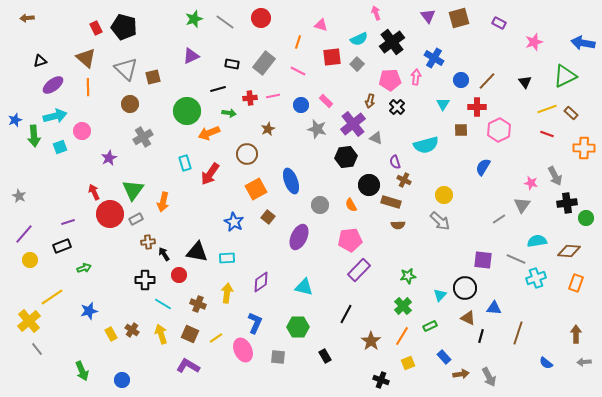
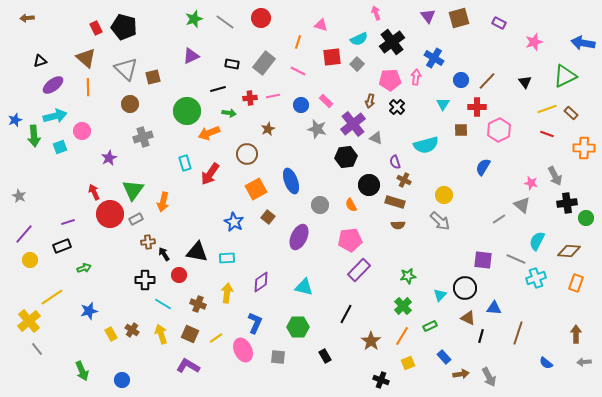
gray cross at (143, 137): rotated 12 degrees clockwise
brown rectangle at (391, 202): moved 4 px right
gray triangle at (522, 205): rotated 24 degrees counterclockwise
cyan semicircle at (537, 241): rotated 54 degrees counterclockwise
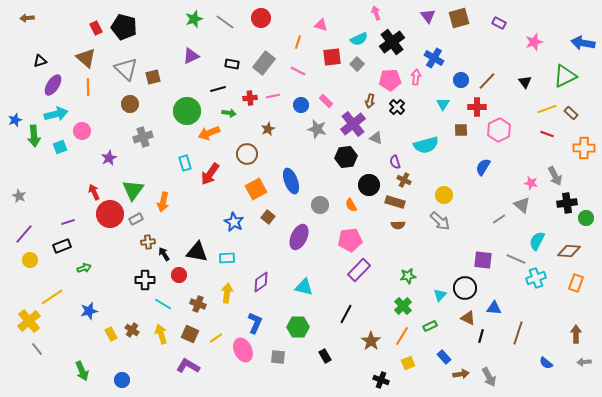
purple ellipse at (53, 85): rotated 20 degrees counterclockwise
cyan arrow at (55, 116): moved 1 px right, 2 px up
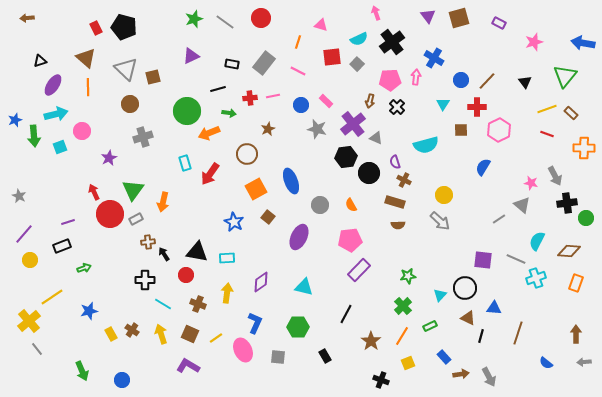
green triangle at (565, 76): rotated 25 degrees counterclockwise
black circle at (369, 185): moved 12 px up
red circle at (179, 275): moved 7 px right
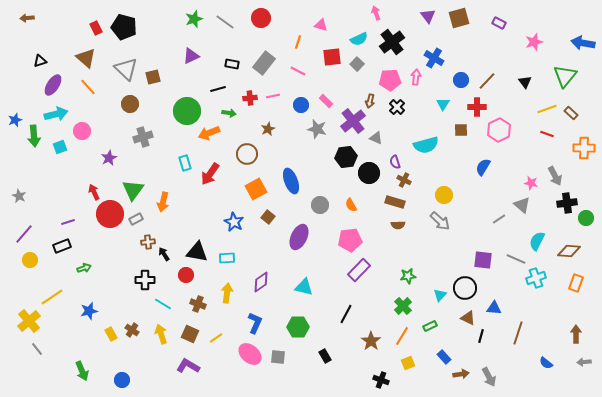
orange line at (88, 87): rotated 42 degrees counterclockwise
purple cross at (353, 124): moved 3 px up
pink ellipse at (243, 350): moved 7 px right, 4 px down; rotated 25 degrees counterclockwise
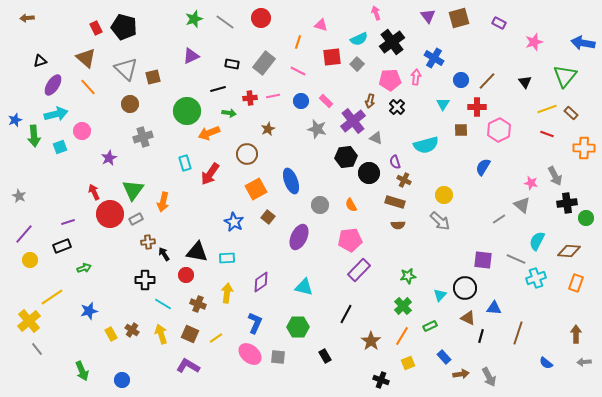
blue circle at (301, 105): moved 4 px up
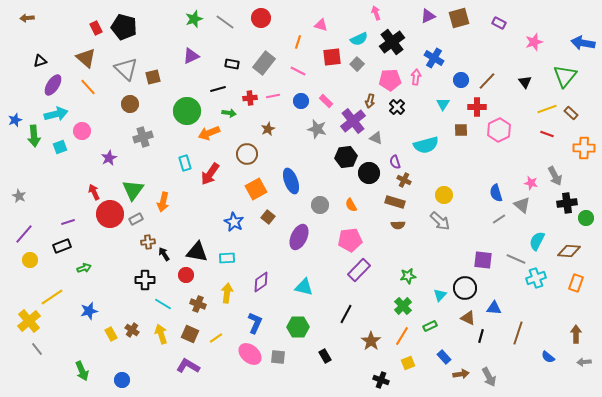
purple triangle at (428, 16): rotated 42 degrees clockwise
blue semicircle at (483, 167): moved 13 px right, 26 px down; rotated 48 degrees counterclockwise
blue semicircle at (546, 363): moved 2 px right, 6 px up
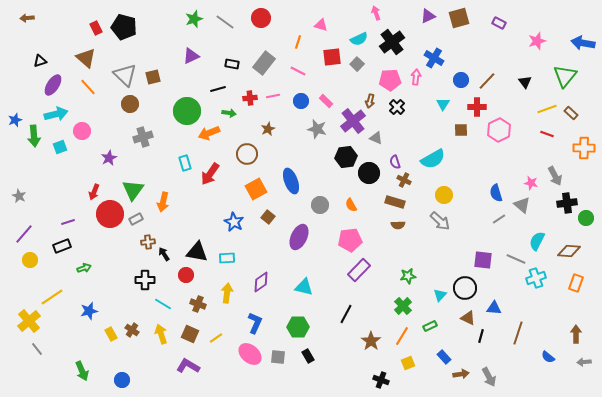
pink star at (534, 42): moved 3 px right, 1 px up
gray triangle at (126, 69): moved 1 px left, 6 px down
cyan semicircle at (426, 145): moved 7 px right, 14 px down; rotated 15 degrees counterclockwise
red arrow at (94, 192): rotated 133 degrees counterclockwise
black rectangle at (325, 356): moved 17 px left
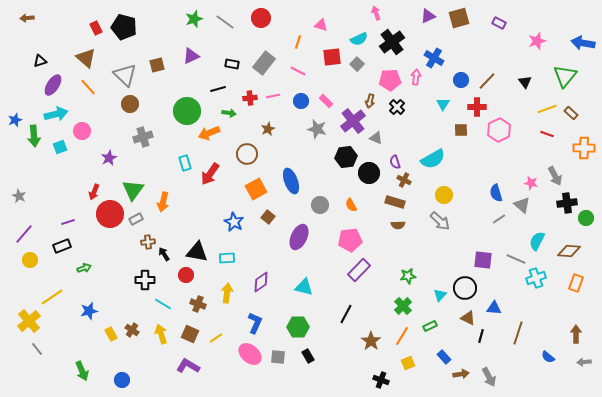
brown square at (153, 77): moved 4 px right, 12 px up
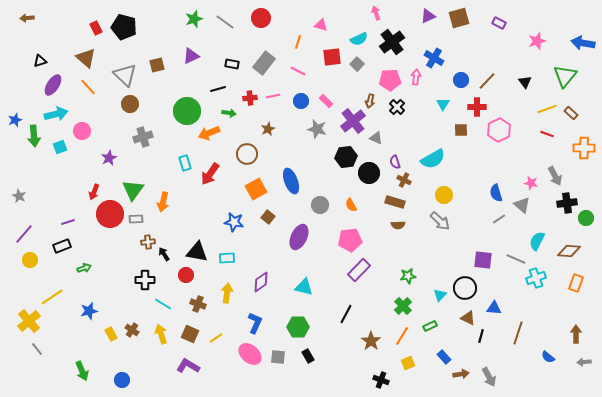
gray rectangle at (136, 219): rotated 24 degrees clockwise
blue star at (234, 222): rotated 18 degrees counterclockwise
